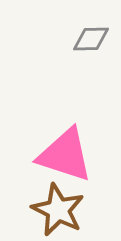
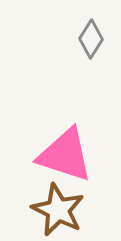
gray diamond: rotated 57 degrees counterclockwise
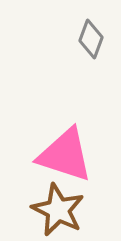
gray diamond: rotated 12 degrees counterclockwise
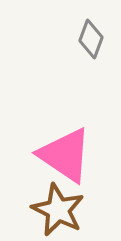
pink triangle: rotated 16 degrees clockwise
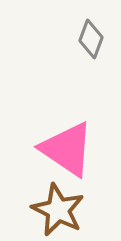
pink triangle: moved 2 px right, 6 px up
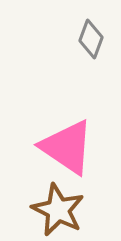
pink triangle: moved 2 px up
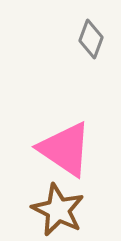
pink triangle: moved 2 px left, 2 px down
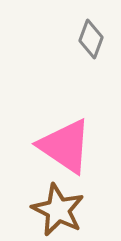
pink triangle: moved 3 px up
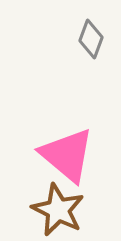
pink triangle: moved 2 px right, 9 px down; rotated 6 degrees clockwise
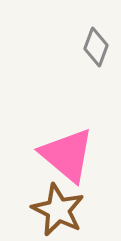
gray diamond: moved 5 px right, 8 px down
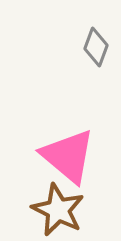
pink triangle: moved 1 px right, 1 px down
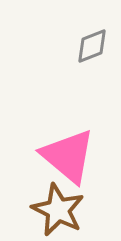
gray diamond: moved 4 px left, 1 px up; rotated 48 degrees clockwise
